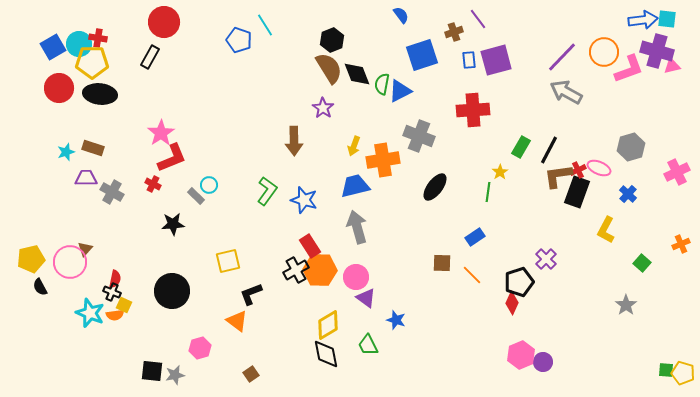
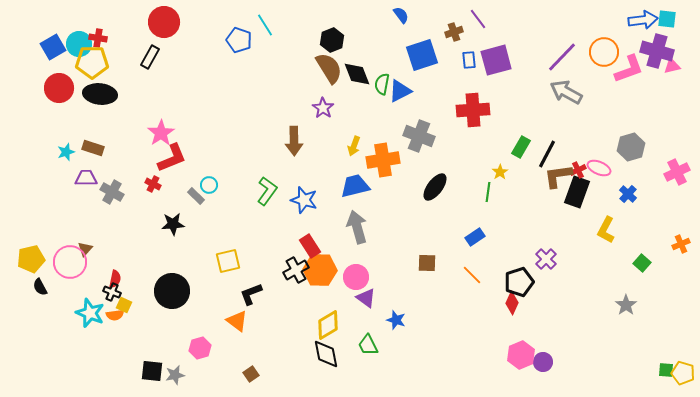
black line at (549, 150): moved 2 px left, 4 px down
brown square at (442, 263): moved 15 px left
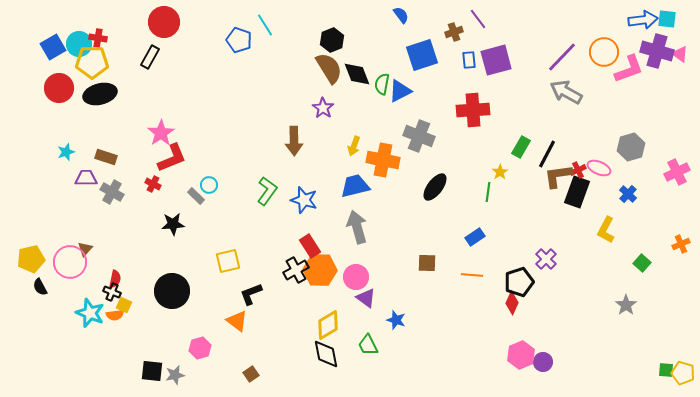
pink triangle at (672, 66): moved 8 px right, 12 px up; rotated 48 degrees clockwise
black ellipse at (100, 94): rotated 20 degrees counterclockwise
brown rectangle at (93, 148): moved 13 px right, 9 px down
orange cross at (383, 160): rotated 20 degrees clockwise
orange line at (472, 275): rotated 40 degrees counterclockwise
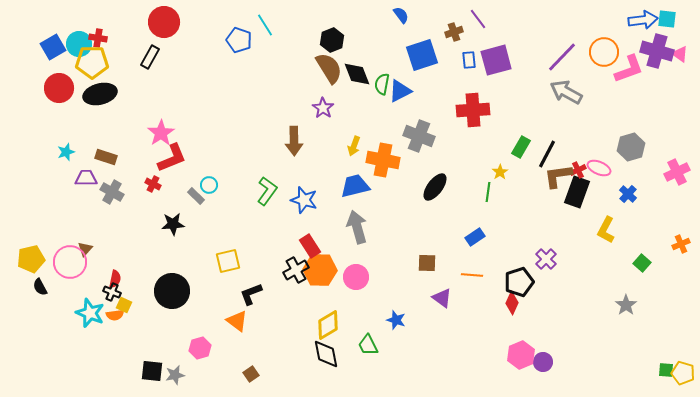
purple triangle at (366, 298): moved 76 px right
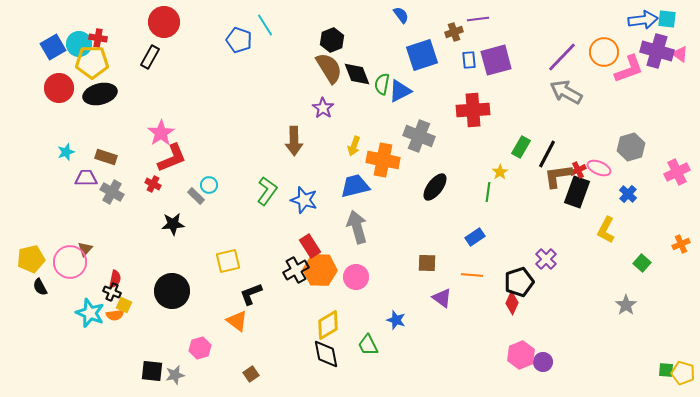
purple line at (478, 19): rotated 60 degrees counterclockwise
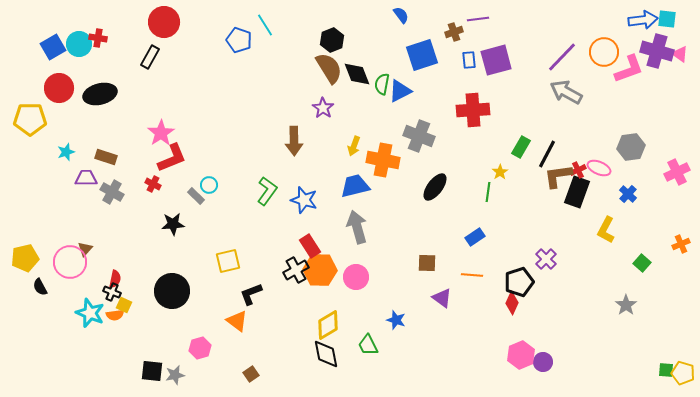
yellow pentagon at (92, 62): moved 62 px left, 57 px down
gray hexagon at (631, 147): rotated 8 degrees clockwise
yellow pentagon at (31, 259): moved 6 px left, 1 px up
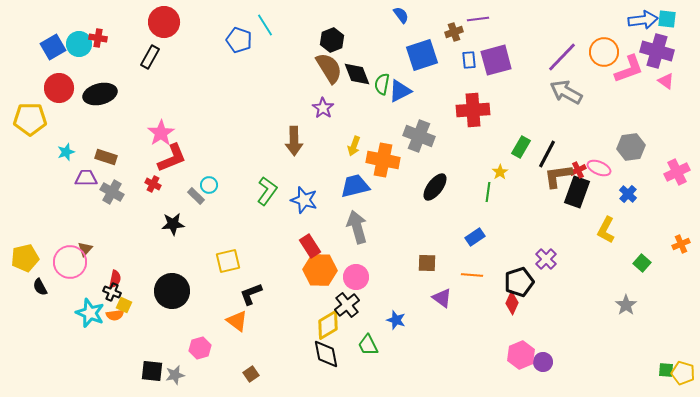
pink triangle at (680, 54): moved 14 px left, 27 px down
black cross at (296, 270): moved 51 px right, 35 px down; rotated 10 degrees counterclockwise
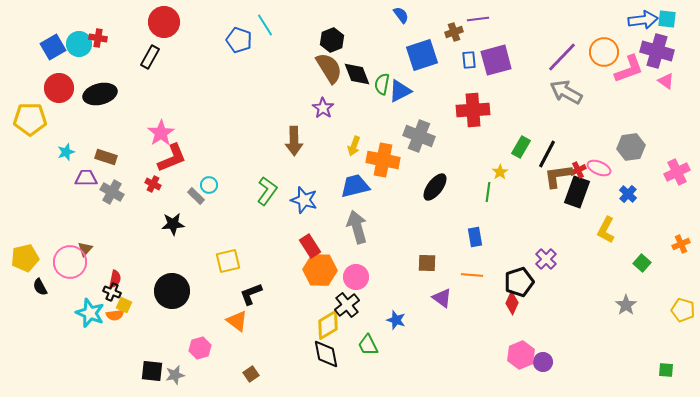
blue rectangle at (475, 237): rotated 66 degrees counterclockwise
yellow pentagon at (683, 373): moved 63 px up
